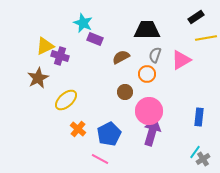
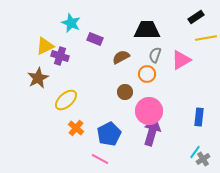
cyan star: moved 12 px left
orange cross: moved 2 px left, 1 px up
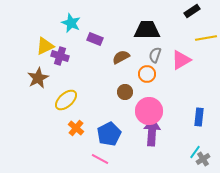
black rectangle: moved 4 px left, 6 px up
purple arrow: rotated 12 degrees counterclockwise
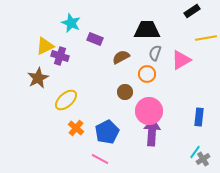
gray semicircle: moved 2 px up
blue pentagon: moved 2 px left, 2 px up
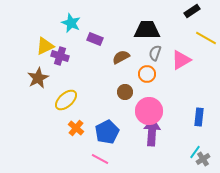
yellow line: rotated 40 degrees clockwise
